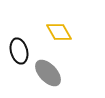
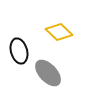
yellow diamond: rotated 16 degrees counterclockwise
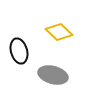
gray ellipse: moved 5 px right, 2 px down; rotated 32 degrees counterclockwise
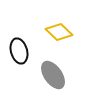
gray ellipse: rotated 40 degrees clockwise
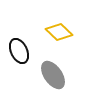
black ellipse: rotated 10 degrees counterclockwise
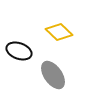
black ellipse: rotated 45 degrees counterclockwise
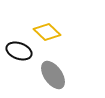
yellow diamond: moved 12 px left
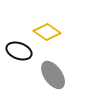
yellow diamond: rotated 8 degrees counterclockwise
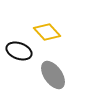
yellow diamond: rotated 12 degrees clockwise
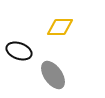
yellow diamond: moved 13 px right, 5 px up; rotated 48 degrees counterclockwise
